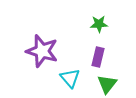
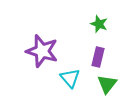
green star: rotated 24 degrees clockwise
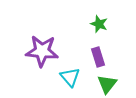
purple star: rotated 12 degrees counterclockwise
purple rectangle: rotated 30 degrees counterclockwise
cyan triangle: moved 1 px up
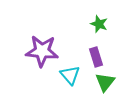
purple rectangle: moved 2 px left
cyan triangle: moved 2 px up
green triangle: moved 2 px left, 2 px up
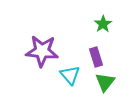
green star: moved 4 px right; rotated 18 degrees clockwise
